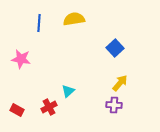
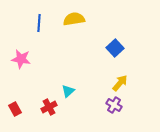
purple cross: rotated 28 degrees clockwise
red rectangle: moved 2 px left, 1 px up; rotated 32 degrees clockwise
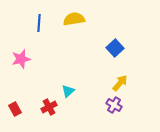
pink star: rotated 24 degrees counterclockwise
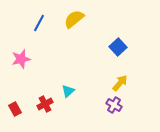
yellow semicircle: rotated 30 degrees counterclockwise
blue line: rotated 24 degrees clockwise
blue square: moved 3 px right, 1 px up
red cross: moved 4 px left, 3 px up
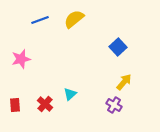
blue line: moved 1 px right, 3 px up; rotated 42 degrees clockwise
yellow arrow: moved 4 px right, 1 px up
cyan triangle: moved 2 px right, 3 px down
red cross: rotated 21 degrees counterclockwise
red rectangle: moved 4 px up; rotated 24 degrees clockwise
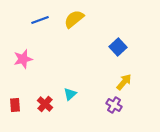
pink star: moved 2 px right
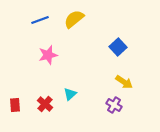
pink star: moved 25 px right, 4 px up
yellow arrow: rotated 84 degrees clockwise
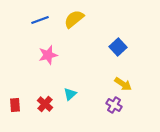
yellow arrow: moved 1 px left, 2 px down
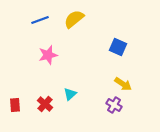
blue square: rotated 24 degrees counterclockwise
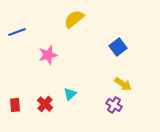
blue line: moved 23 px left, 12 px down
blue square: rotated 30 degrees clockwise
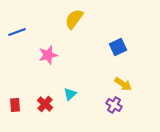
yellow semicircle: rotated 15 degrees counterclockwise
blue square: rotated 12 degrees clockwise
